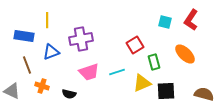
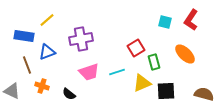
yellow line: rotated 49 degrees clockwise
red square: moved 1 px right, 3 px down
blue triangle: moved 4 px left
black semicircle: rotated 24 degrees clockwise
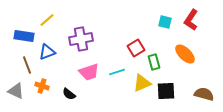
gray triangle: moved 4 px right
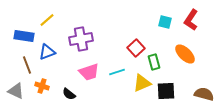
red square: rotated 12 degrees counterclockwise
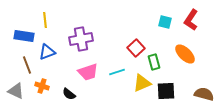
yellow line: moved 2 px left; rotated 56 degrees counterclockwise
pink trapezoid: moved 1 px left
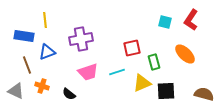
red square: moved 4 px left; rotated 30 degrees clockwise
